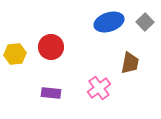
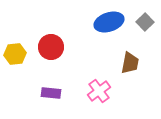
pink cross: moved 3 px down
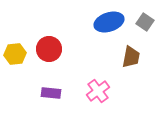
gray square: rotated 12 degrees counterclockwise
red circle: moved 2 px left, 2 px down
brown trapezoid: moved 1 px right, 6 px up
pink cross: moved 1 px left
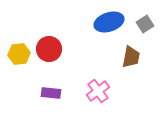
gray square: moved 2 px down; rotated 24 degrees clockwise
yellow hexagon: moved 4 px right
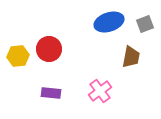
gray square: rotated 12 degrees clockwise
yellow hexagon: moved 1 px left, 2 px down
pink cross: moved 2 px right
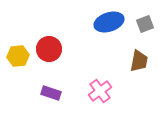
brown trapezoid: moved 8 px right, 4 px down
purple rectangle: rotated 12 degrees clockwise
